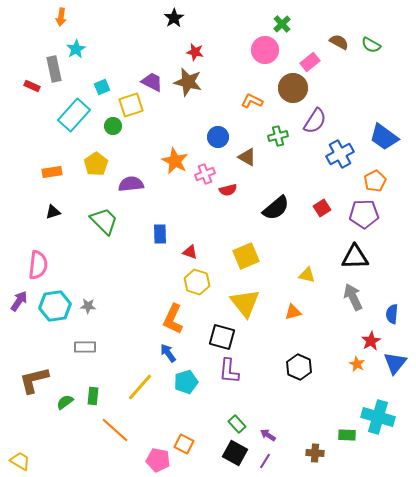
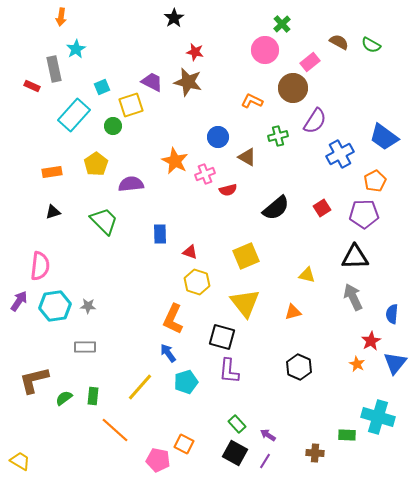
pink semicircle at (38, 265): moved 2 px right, 1 px down
green semicircle at (65, 402): moved 1 px left, 4 px up
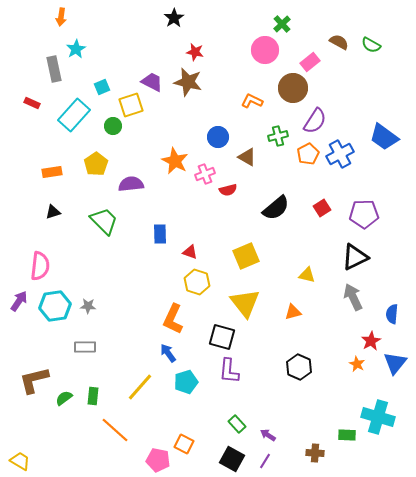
red rectangle at (32, 86): moved 17 px down
orange pentagon at (375, 181): moved 67 px left, 27 px up
black triangle at (355, 257): rotated 24 degrees counterclockwise
black square at (235, 453): moved 3 px left, 6 px down
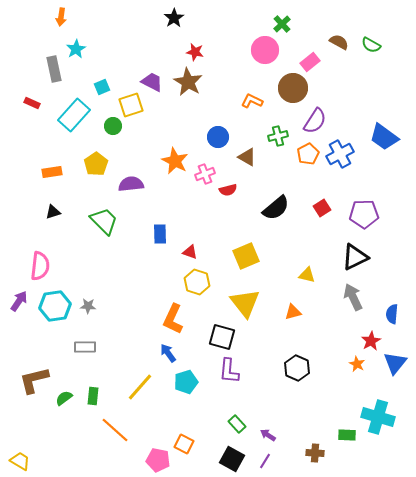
brown star at (188, 82): rotated 16 degrees clockwise
black hexagon at (299, 367): moved 2 px left, 1 px down
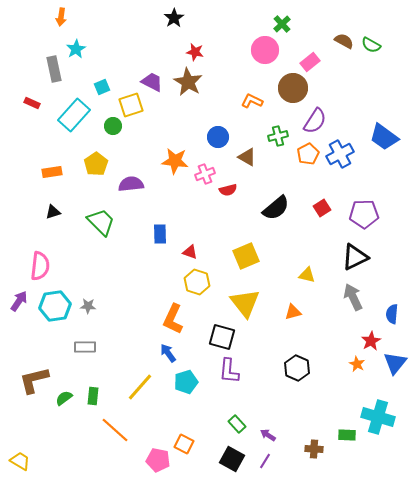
brown semicircle at (339, 42): moved 5 px right, 1 px up
orange star at (175, 161): rotated 20 degrees counterclockwise
green trapezoid at (104, 221): moved 3 px left, 1 px down
brown cross at (315, 453): moved 1 px left, 4 px up
